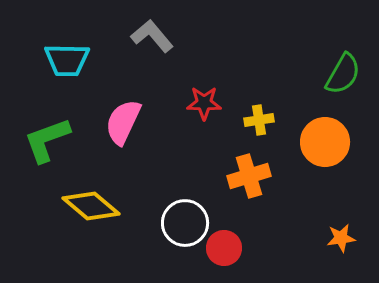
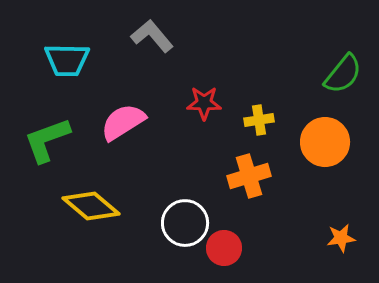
green semicircle: rotated 9 degrees clockwise
pink semicircle: rotated 33 degrees clockwise
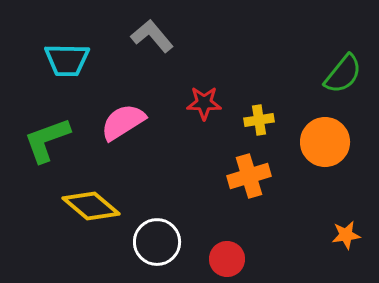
white circle: moved 28 px left, 19 px down
orange star: moved 5 px right, 3 px up
red circle: moved 3 px right, 11 px down
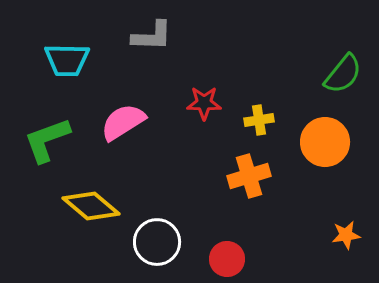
gray L-shape: rotated 132 degrees clockwise
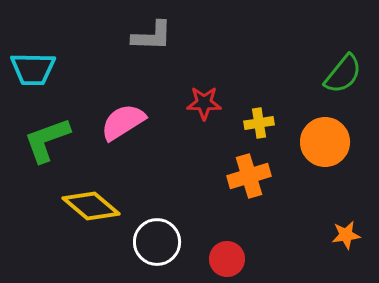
cyan trapezoid: moved 34 px left, 9 px down
yellow cross: moved 3 px down
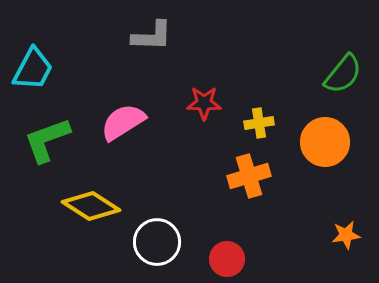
cyan trapezoid: rotated 63 degrees counterclockwise
yellow diamond: rotated 8 degrees counterclockwise
